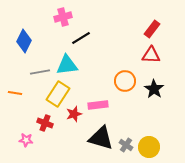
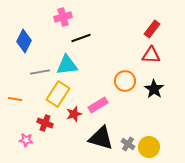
black line: rotated 12 degrees clockwise
orange line: moved 6 px down
pink rectangle: rotated 24 degrees counterclockwise
gray cross: moved 2 px right, 1 px up
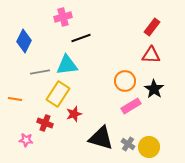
red rectangle: moved 2 px up
pink rectangle: moved 33 px right, 1 px down
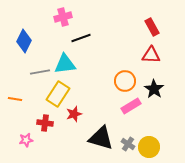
red rectangle: rotated 66 degrees counterclockwise
cyan triangle: moved 2 px left, 1 px up
red cross: rotated 14 degrees counterclockwise
pink star: rotated 16 degrees counterclockwise
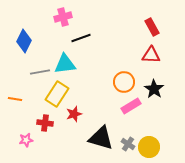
orange circle: moved 1 px left, 1 px down
yellow rectangle: moved 1 px left
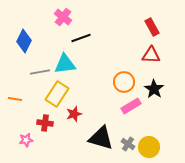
pink cross: rotated 36 degrees counterclockwise
